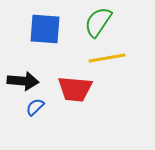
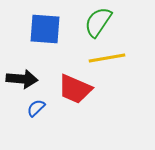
black arrow: moved 1 px left, 2 px up
red trapezoid: rotated 18 degrees clockwise
blue semicircle: moved 1 px right, 1 px down
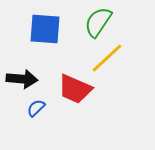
yellow line: rotated 33 degrees counterclockwise
